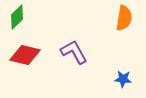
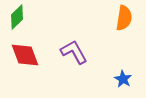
red diamond: rotated 56 degrees clockwise
blue star: rotated 24 degrees clockwise
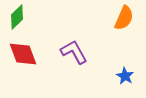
orange semicircle: rotated 15 degrees clockwise
red diamond: moved 2 px left, 1 px up
blue star: moved 2 px right, 3 px up
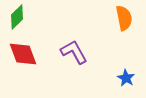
orange semicircle: rotated 35 degrees counterclockwise
blue star: moved 1 px right, 2 px down
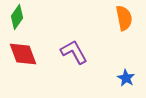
green diamond: rotated 10 degrees counterclockwise
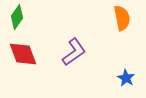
orange semicircle: moved 2 px left
purple L-shape: rotated 84 degrees clockwise
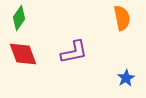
green diamond: moved 2 px right, 1 px down
purple L-shape: rotated 24 degrees clockwise
blue star: rotated 12 degrees clockwise
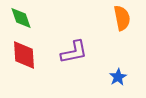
green diamond: moved 2 px right; rotated 55 degrees counterclockwise
red diamond: moved 1 px right, 1 px down; rotated 16 degrees clockwise
blue star: moved 8 px left, 1 px up
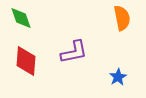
red diamond: moved 2 px right, 6 px down; rotated 8 degrees clockwise
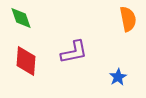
orange semicircle: moved 6 px right, 1 px down
